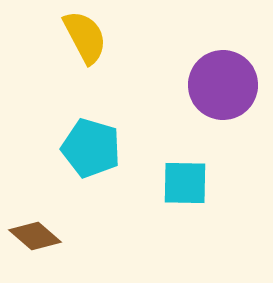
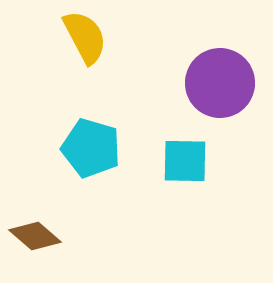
purple circle: moved 3 px left, 2 px up
cyan square: moved 22 px up
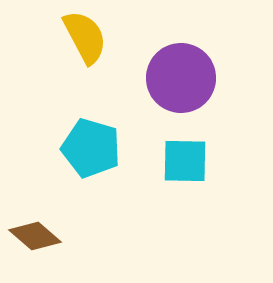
purple circle: moved 39 px left, 5 px up
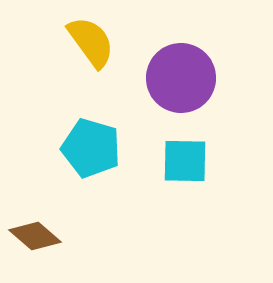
yellow semicircle: moved 6 px right, 5 px down; rotated 8 degrees counterclockwise
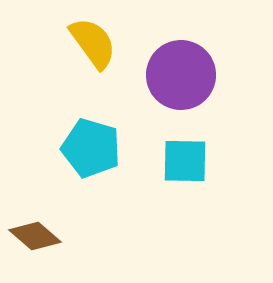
yellow semicircle: moved 2 px right, 1 px down
purple circle: moved 3 px up
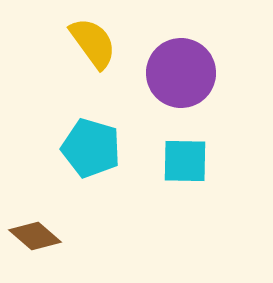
purple circle: moved 2 px up
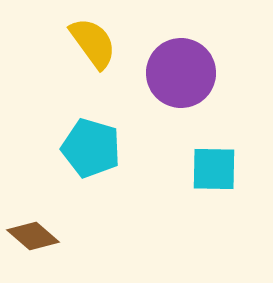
cyan square: moved 29 px right, 8 px down
brown diamond: moved 2 px left
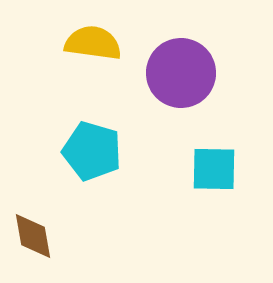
yellow semicircle: rotated 46 degrees counterclockwise
cyan pentagon: moved 1 px right, 3 px down
brown diamond: rotated 39 degrees clockwise
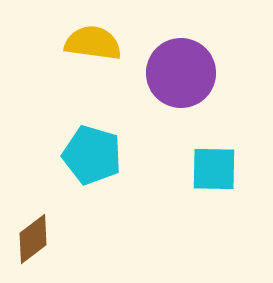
cyan pentagon: moved 4 px down
brown diamond: moved 3 px down; rotated 63 degrees clockwise
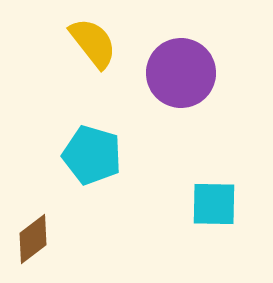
yellow semicircle: rotated 44 degrees clockwise
cyan square: moved 35 px down
